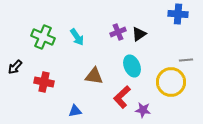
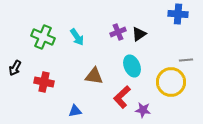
black arrow: moved 1 px down; rotated 14 degrees counterclockwise
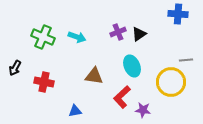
cyan arrow: rotated 36 degrees counterclockwise
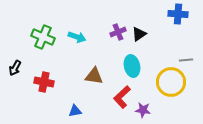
cyan ellipse: rotated 10 degrees clockwise
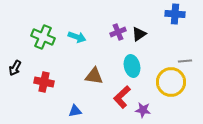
blue cross: moved 3 px left
gray line: moved 1 px left, 1 px down
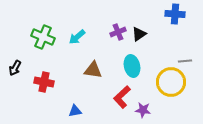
cyan arrow: rotated 120 degrees clockwise
brown triangle: moved 1 px left, 6 px up
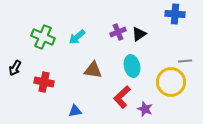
purple star: moved 2 px right, 1 px up; rotated 14 degrees clockwise
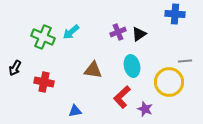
cyan arrow: moved 6 px left, 5 px up
yellow circle: moved 2 px left
